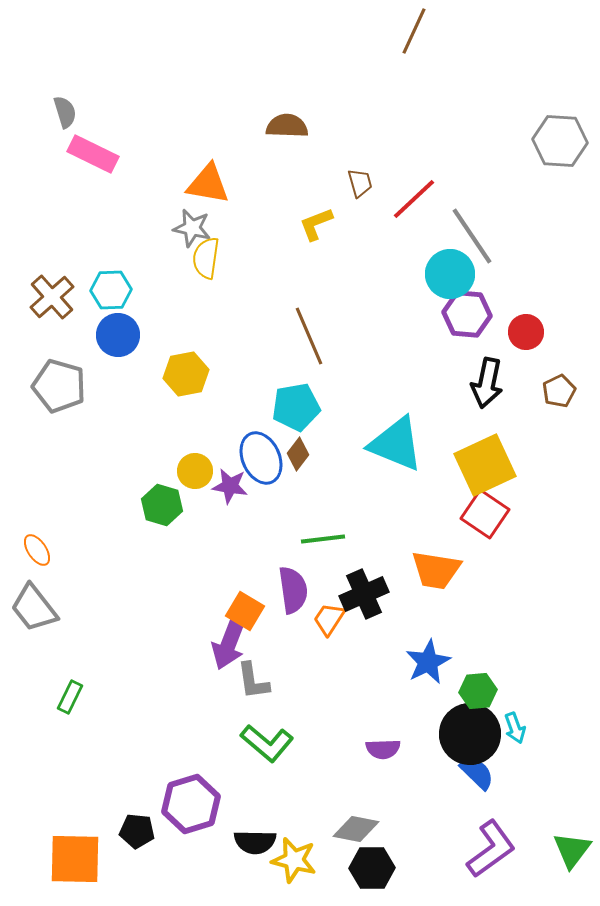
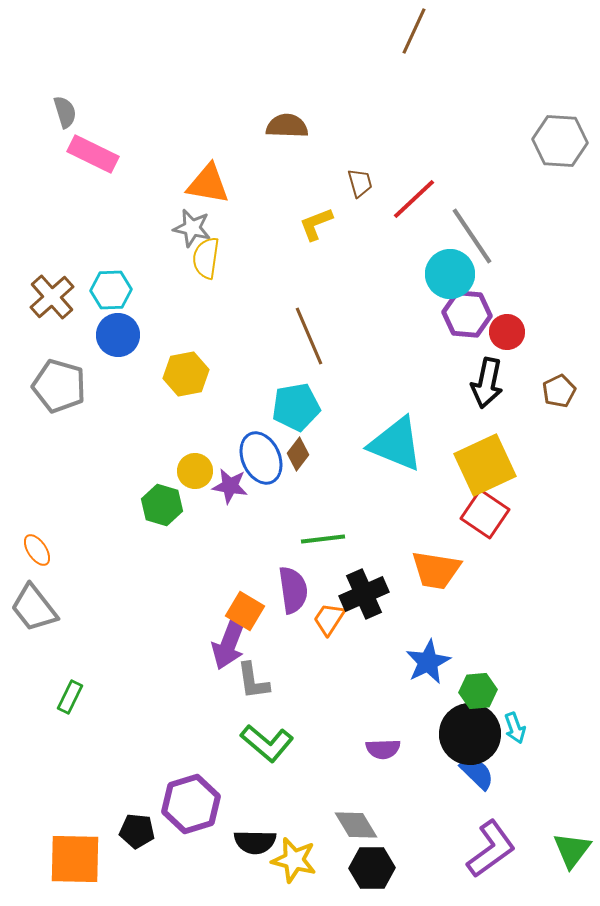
red circle at (526, 332): moved 19 px left
gray diamond at (356, 829): moved 4 px up; rotated 48 degrees clockwise
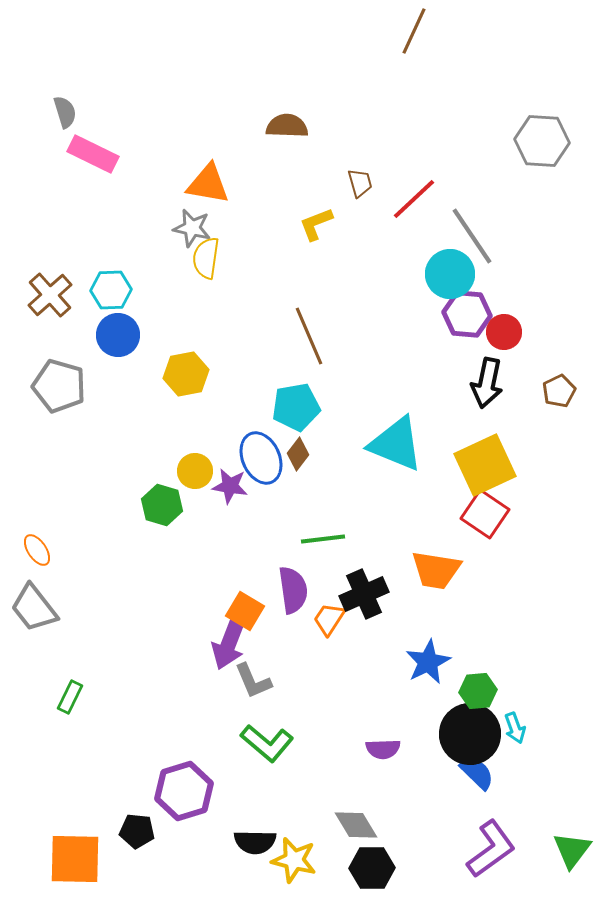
gray hexagon at (560, 141): moved 18 px left
brown cross at (52, 297): moved 2 px left, 2 px up
red circle at (507, 332): moved 3 px left
gray L-shape at (253, 681): rotated 15 degrees counterclockwise
purple hexagon at (191, 804): moved 7 px left, 13 px up
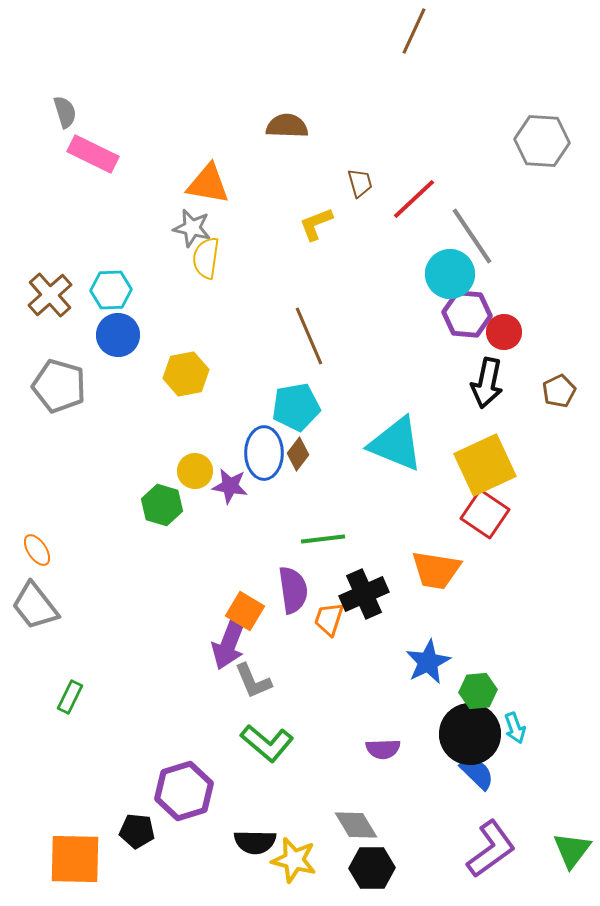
blue ellipse at (261, 458): moved 3 px right, 5 px up; rotated 24 degrees clockwise
gray trapezoid at (34, 608): moved 1 px right, 2 px up
orange trapezoid at (329, 619): rotated 15 degrees counterclockwise
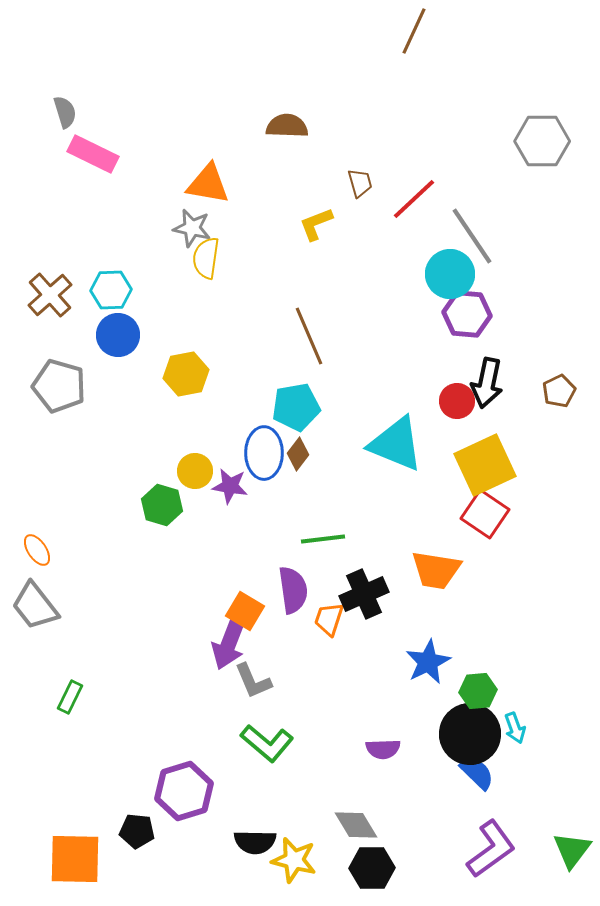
gray hexagon at (542, 141): rotated 4 degrees counterclockwise
red circle at (504, 332): moved 47 px left, 69 px down
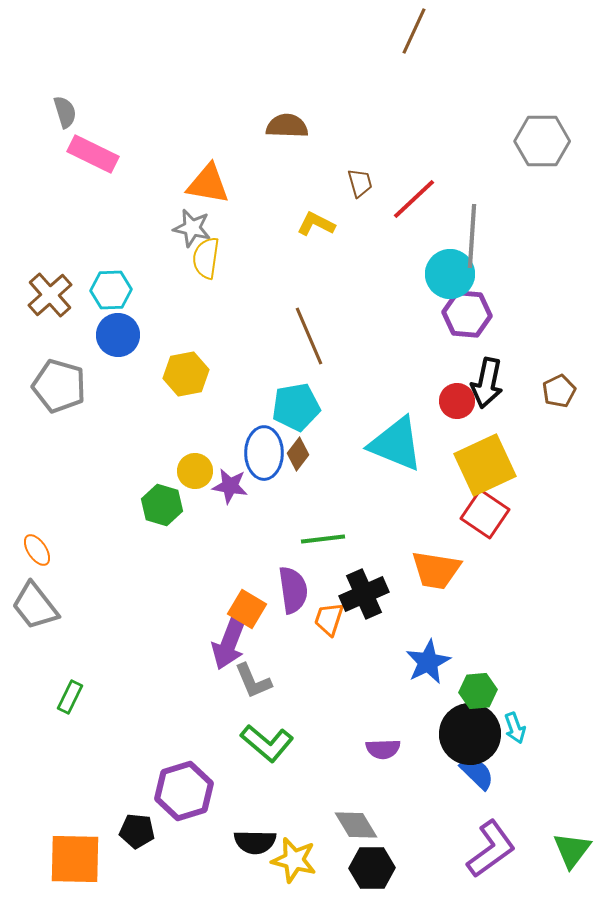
yellow L-shape at (316, 224): rotated 48 degrees clockwise
gray line at (472, 236): rotated 38 degrees clockwise
orange square at (245, 611): moved 2 px right, 2 px up
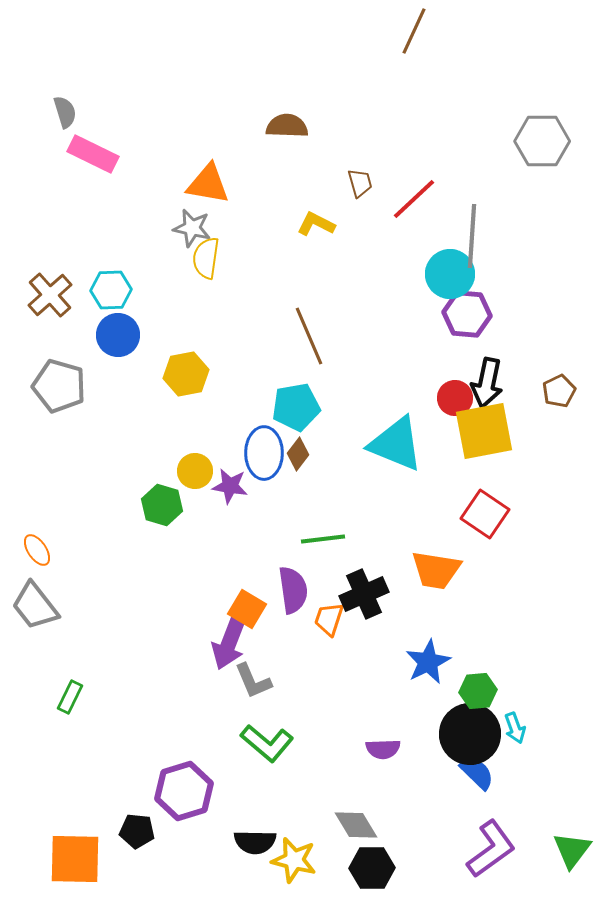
red circle at (457, 401): moved 2 px left, 3 px up
yellow square at (485, 465): moved 1 px left, 34 px up; rotated 14 degrees clockwise
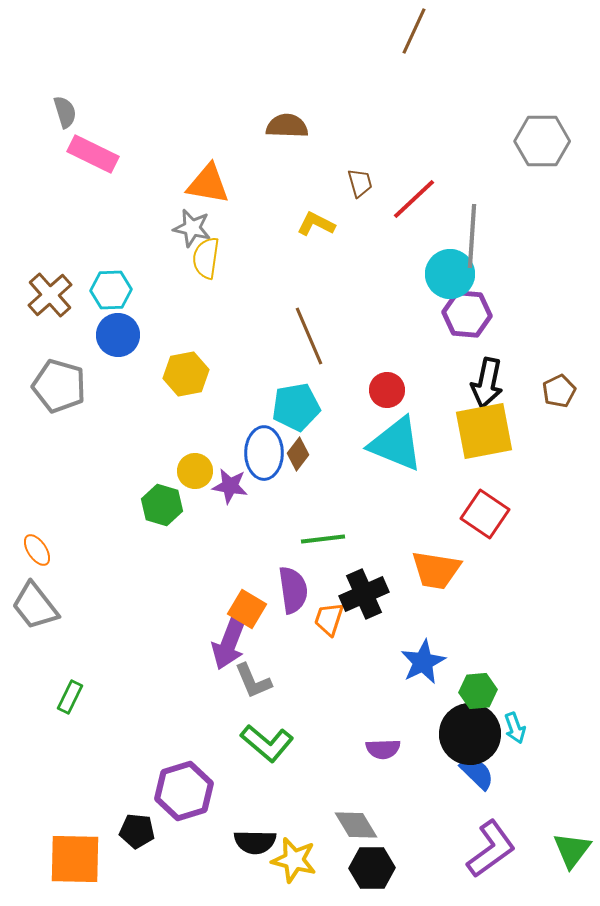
red circle at (455, 398): moved 68 px left, 8 px up
blue star at (428, 662): moved 5 px left
